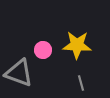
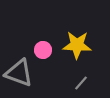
gray line: rotated 56 degrees clockwise
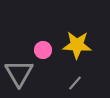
gray triangle: rotated 40 degrees clockwise
gray line: moved 6 px left
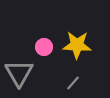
pink circle: moved 1 px right, 3 px up
gray line: moved 2 px left
